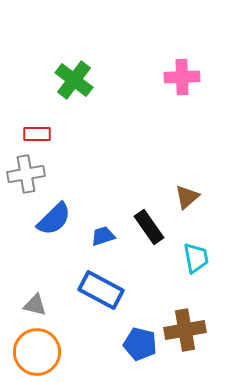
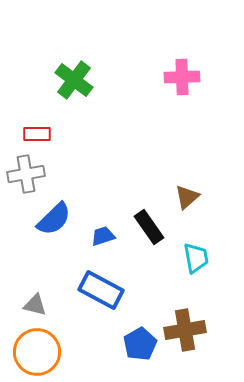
blue pentagon: rotated 28 degrees clockwise
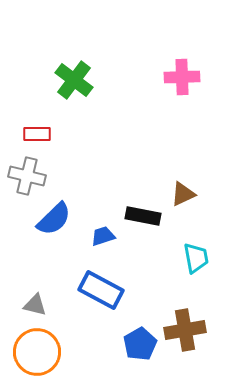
gray cross: moved 1 px right, 2 px down; rotated 24 degrees clockwise
brown triangle: moved 4 px left, 3 px up; rotated 16 degrees clockwise
black rectangle: moved 6 px left, 11 px up; rotated 44 degrees counterclockwise
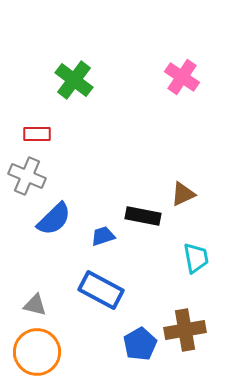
pink cross: rotated 36 degrees clockwise
gray cross: rotated 9 degrees clockwise
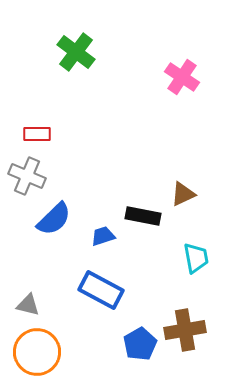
green cross: moved 2 px right, 28 px up
gray triangle: moved 7 px left
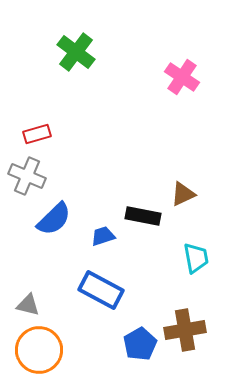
red rectangle: rotated 16 degrees counterclockwise
orange circle: moved 2 px right, 2 px up
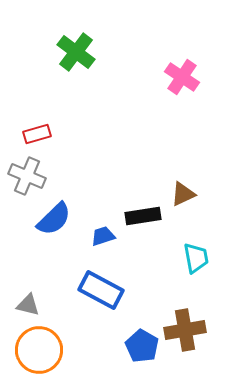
black rectangle: rotated 20 degrees counterclockwise
blue pentagon: moved 2 px right, 2 px down; rotated 12 degrees counterclockwise
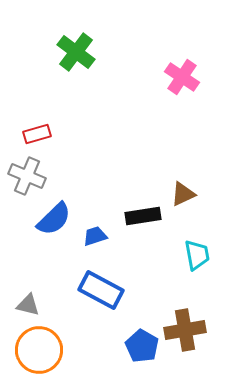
blue trapezoid: moved 8 px left
cyan trapezoid: moved 1 px right, 3 px up
